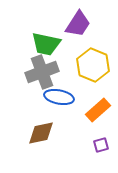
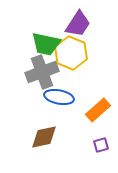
yellow hexagon: moved 22 px left, 12 px up
brown diamond: moved 3 px right, 4 px down
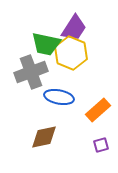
purple trapezoid: moved 4 px left, 4 px down
gray cross: moved 11 px left
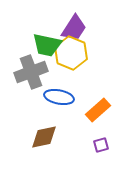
green trapezoid: moved 1 px right, 1 px down
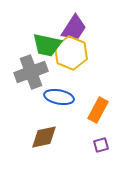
orange rectangle: rotated 20 degrees counterclockwise
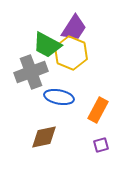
green trapezoid: rotated 16 degrees clockwise
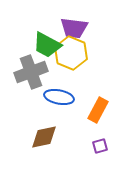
purple trapezoid: rotated 64 degrees clockwise
purple square: moved 1 px left, 1 px down
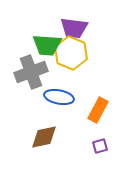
green trapezoid: rotated 24 degrees counterclockwise
